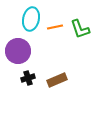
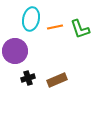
purple circle: moved 3 px left
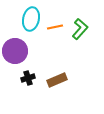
green L-shape: rotated 120 degrees counterclockwise
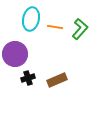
orange line: rotated 21 degrees clockwise
purple circle: moved 3 px down
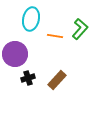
orange line: moved 9 px down
brown rectangle: rotated 24 degrees counterclockwise
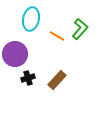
orange line: moved 2 px right; rotated 21 degrees clockwise
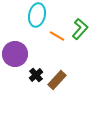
cyan ellipse: moved 6 px right, 4 px up
black cross: moved 8 px right, 3 px up; rotated 24 degrees counterclockwise
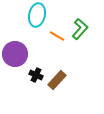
black cross: rotated 24 degrees counterclockwise
